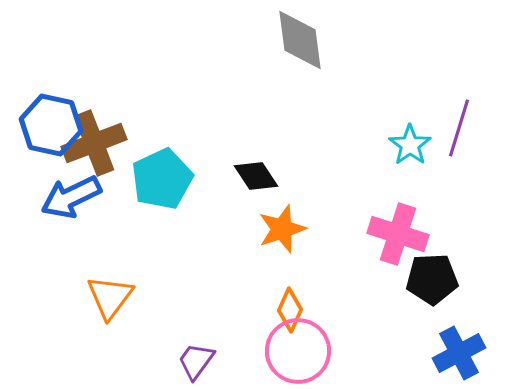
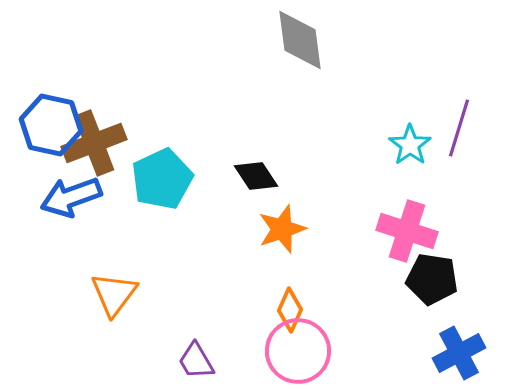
blue arrow: rotated 6 degrees clockwise
pink cross: moved 9 px right, 3 px up
black pentagon: rotated 12 degrees clockwise
orange triangle: moved 4 px right, 3 px up
purple trapezoid: rotated 66 degrees counterclockwise
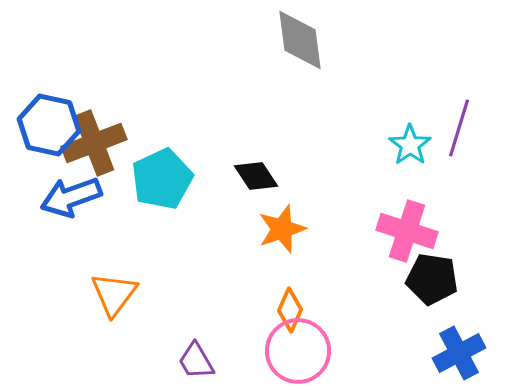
blue hexagon: moved 2 px left
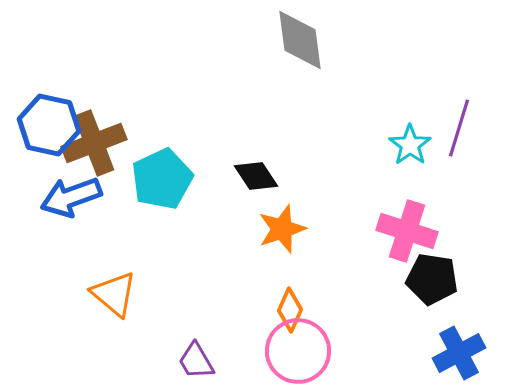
orange triangle: rotated 27 degrees counterclockwise
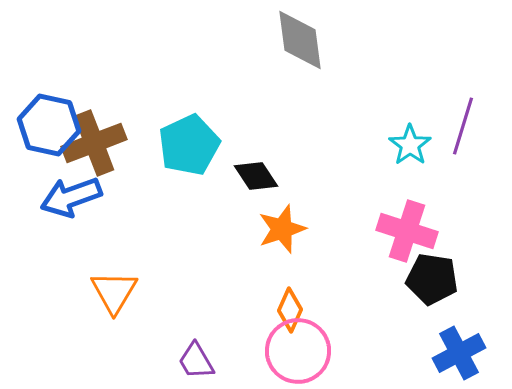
purple line: moved 4 px right, 2 px up
cyan pentagon: moved 27 px right, 34 px up
orange triangle: moved 2 px up; rotated 21 degrees clockwise
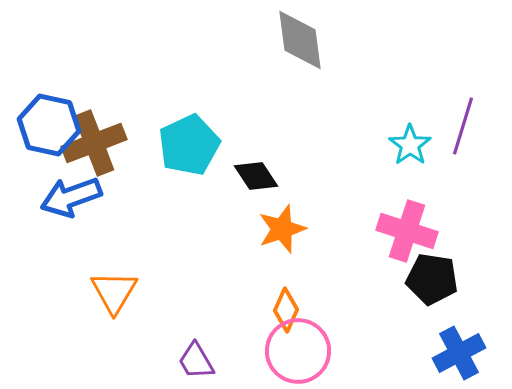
orange diamond: moved 4 px left
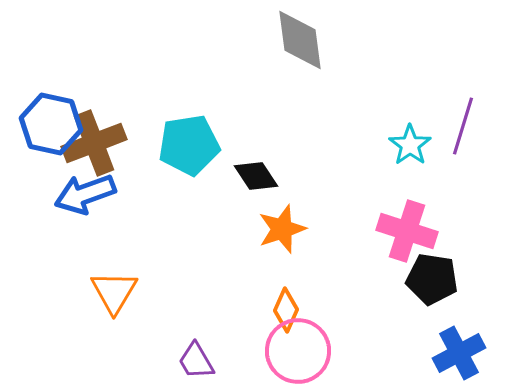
blue hexagon: moved 2 px right, 1 px up
cyan pentagon: rotated 16 degrees clockwise
blue arrow: moved 14 px right, 3 px up
